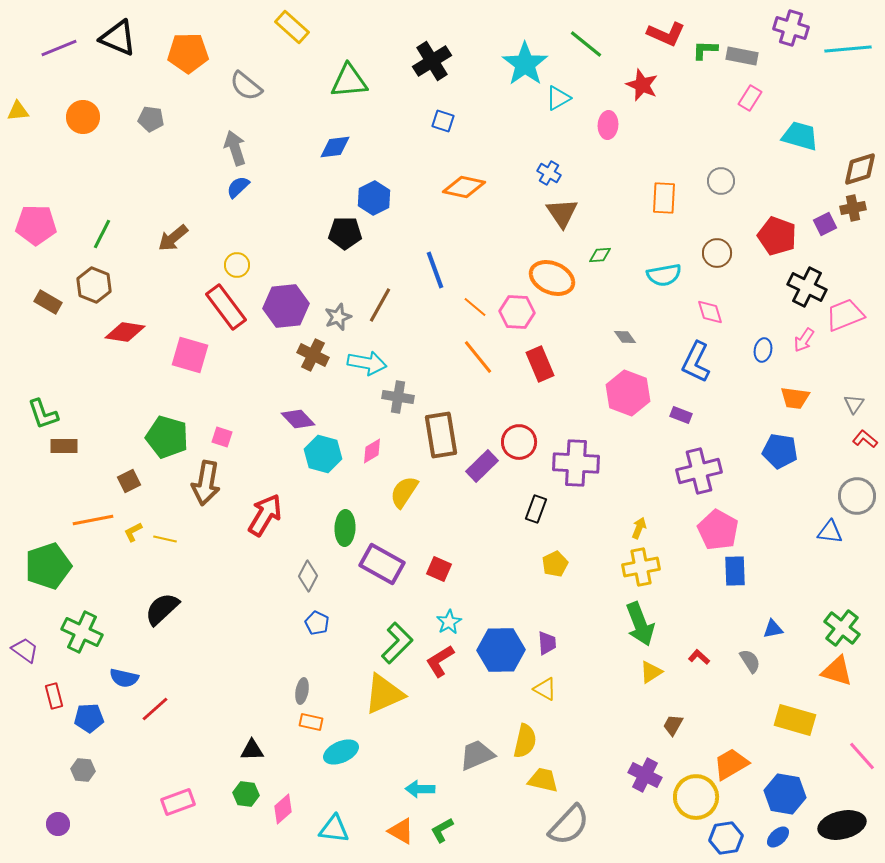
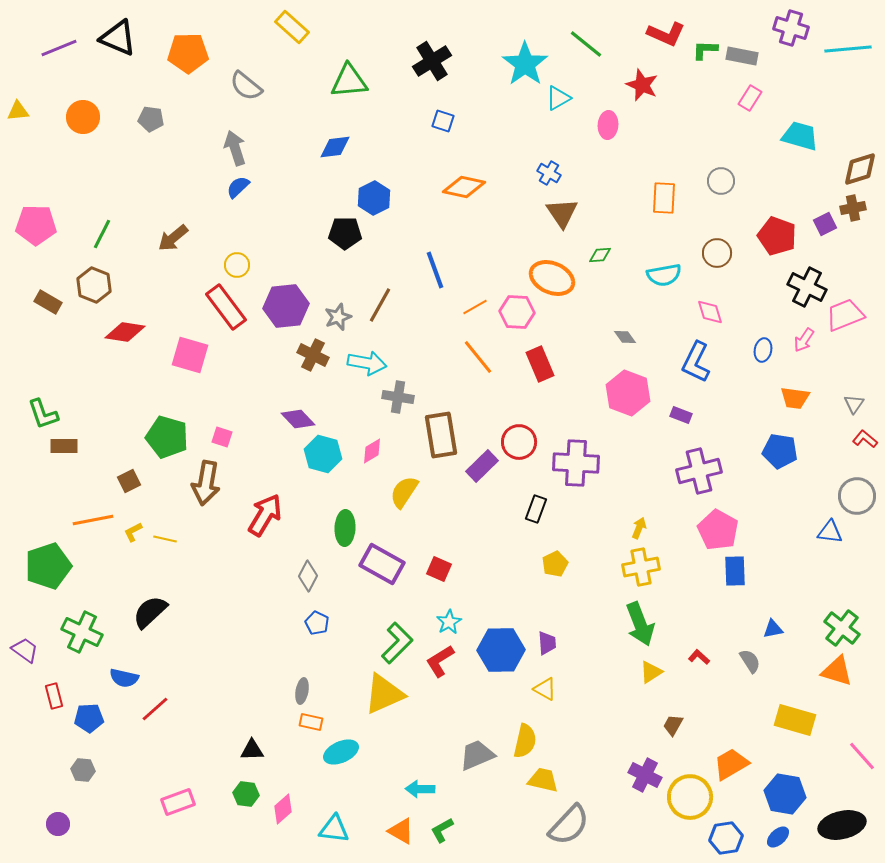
orange line at (475, 307): rotated 70 degrees counterclockwise
black semicircle at (162, 609): moved 12 px left, 3 px down
yellow circle at (696, 797): moved 6 px left
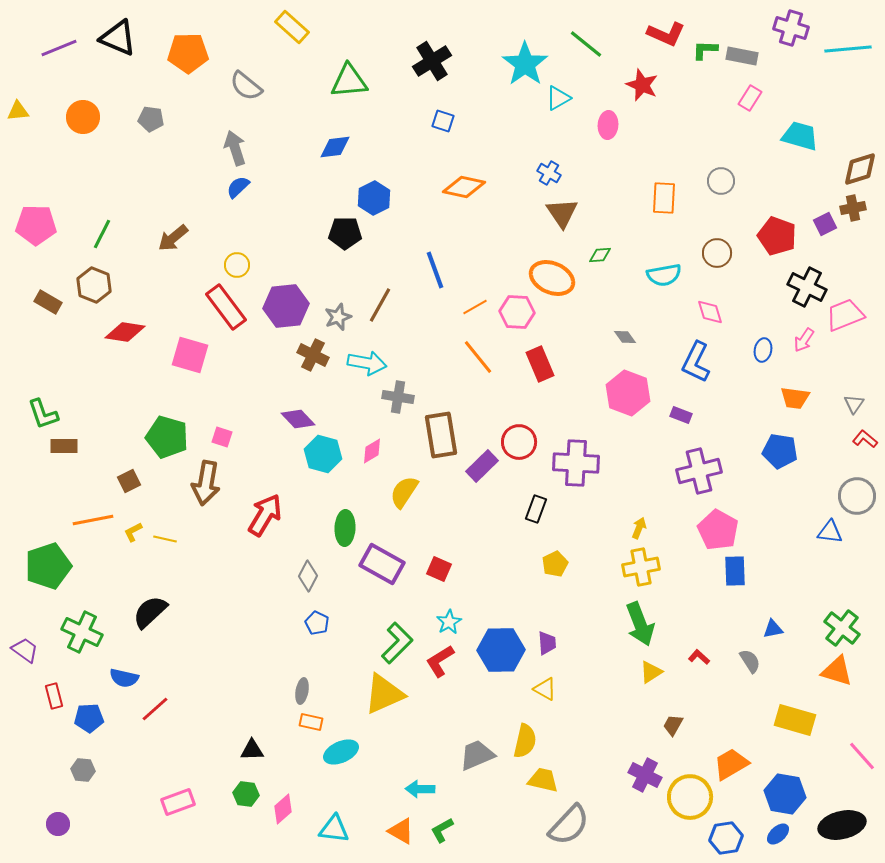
blue ellipse at (778, 837): moved 3 px up
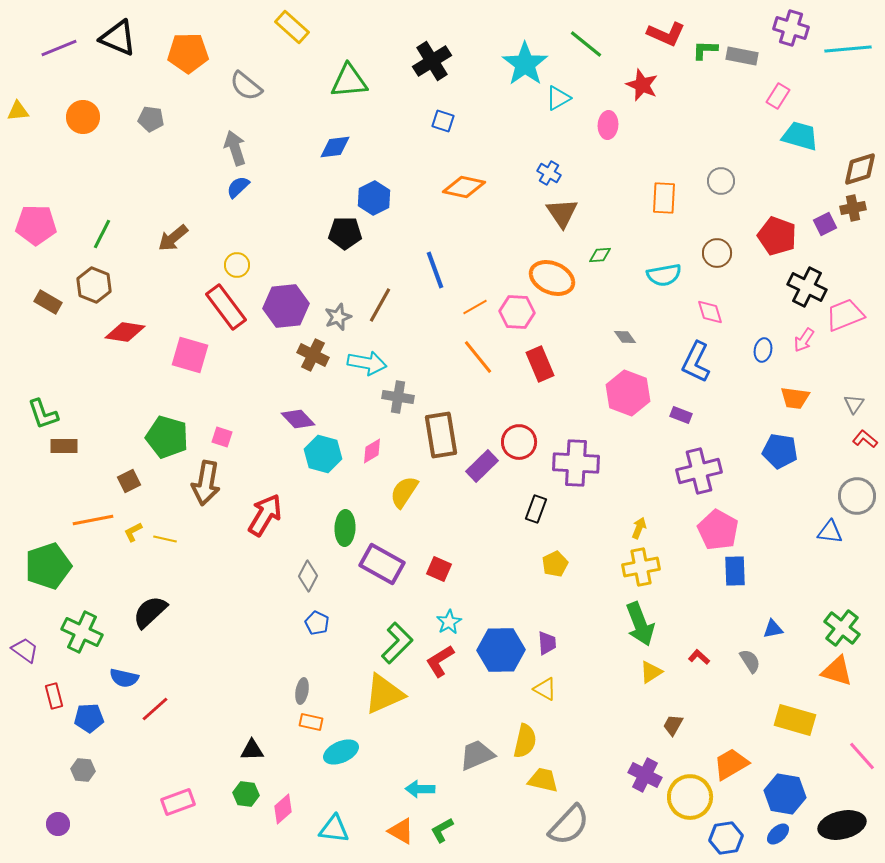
pink rectangle at (750, 98): moved 28 px right, 2 px up
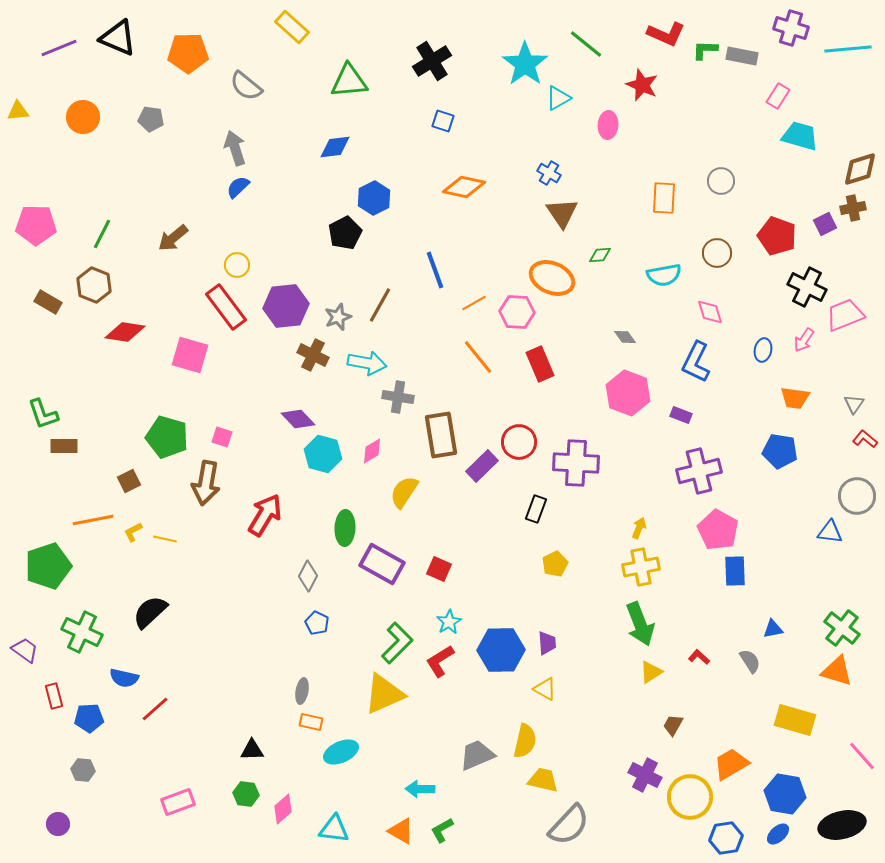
black pentagon at (345, 233): rotated 28 degrees counterclockwise
orange line at (475, 307): moved 1 px left, 4 px up
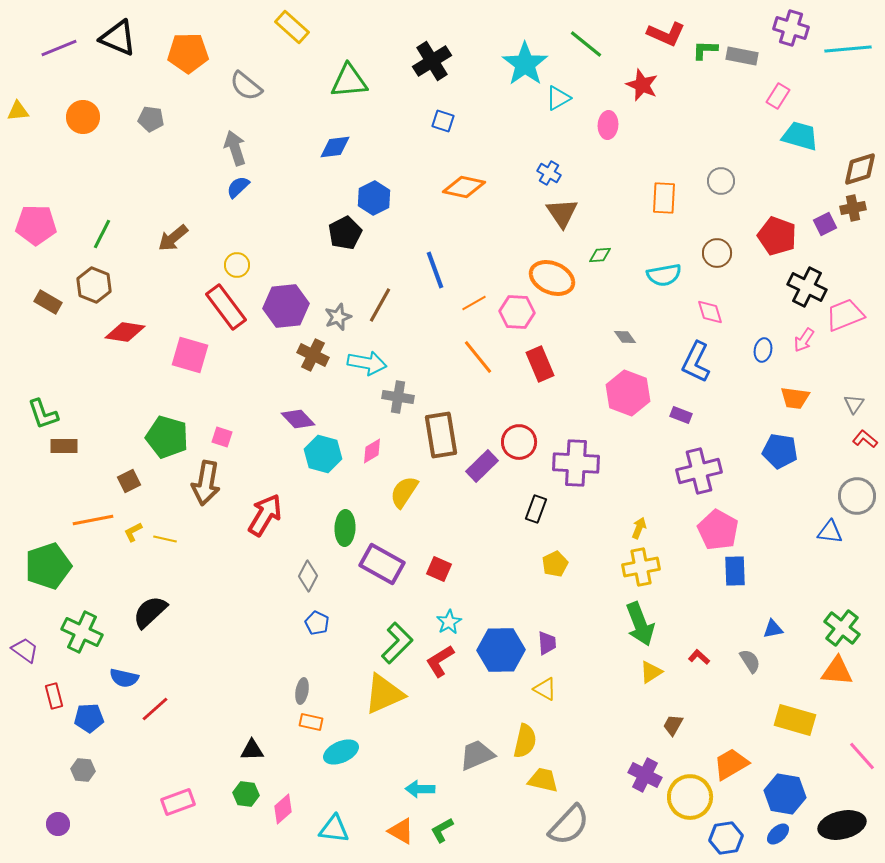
orange triangle at (837, 671): rotated 12 degrees counterclockwise
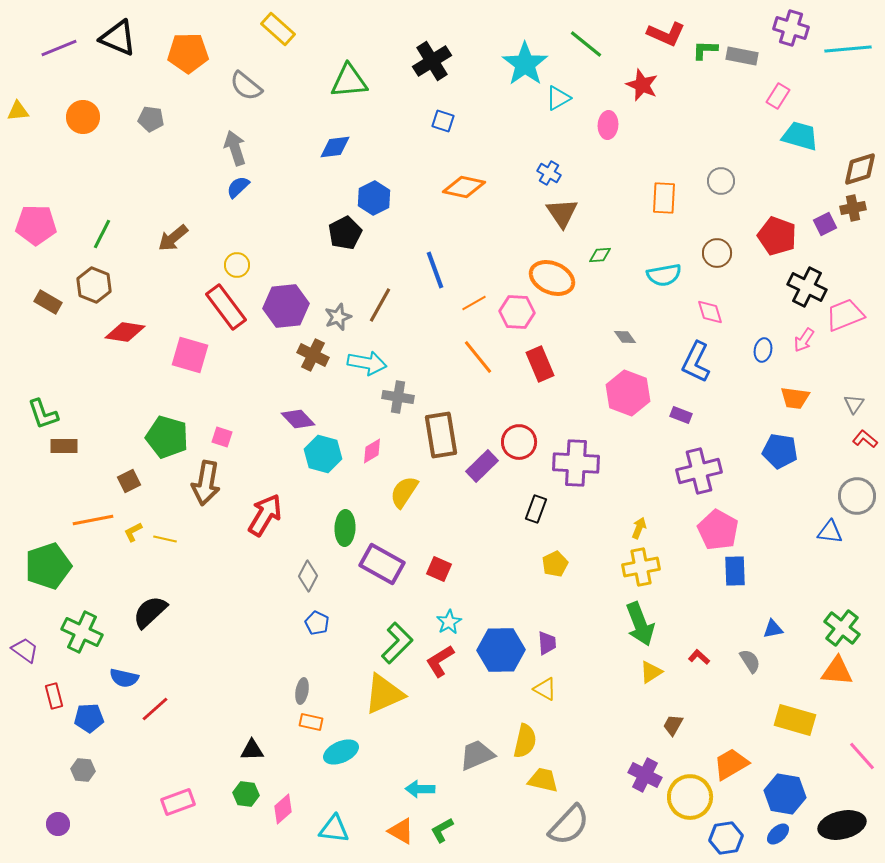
yellow rectangle at (292, 27): moved 14 px left, 2 px down
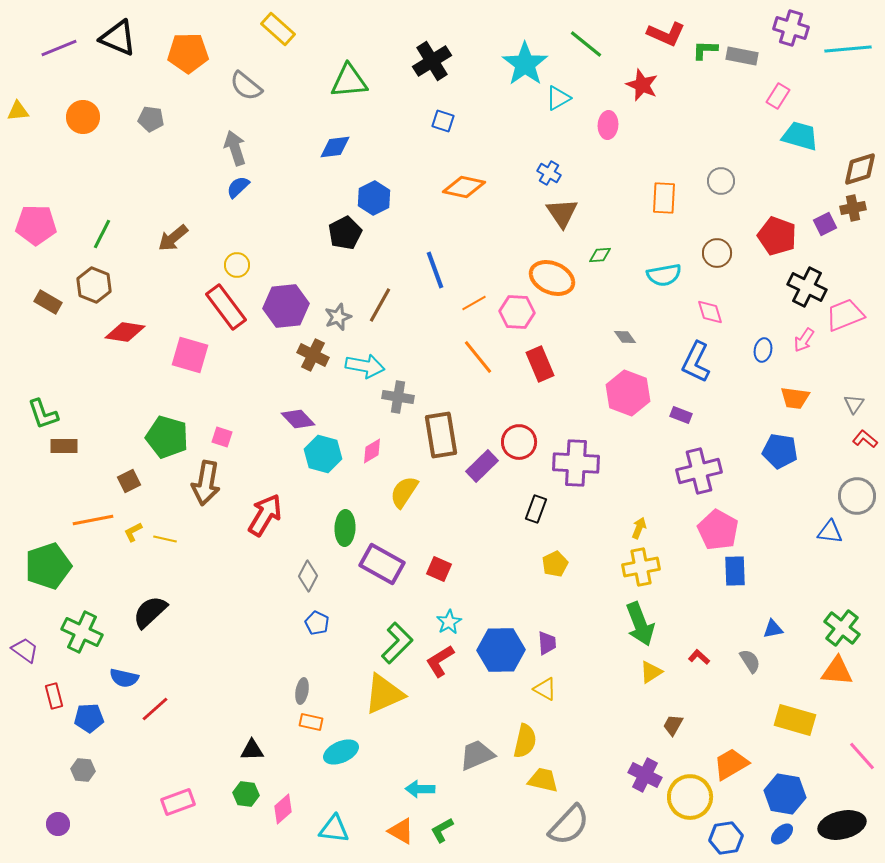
cyan arrow at (367, 363): moved 2 px left, 3 px down
blue ellipse at (778, 834): moved 4 px right
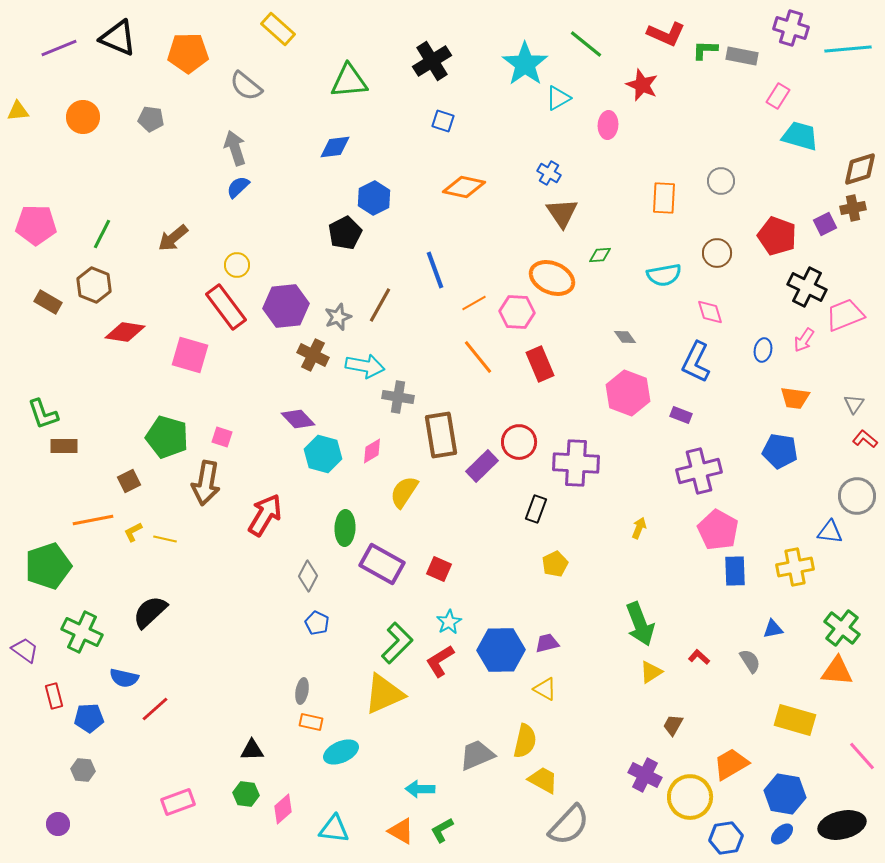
yellow cross at (641, 567): moved 154 px right
purple trapezoid at (547, 643): rotated 100 degrees counterclockwise
yellow trapezoid at (543, 780): rotated 16 degrees clockwise
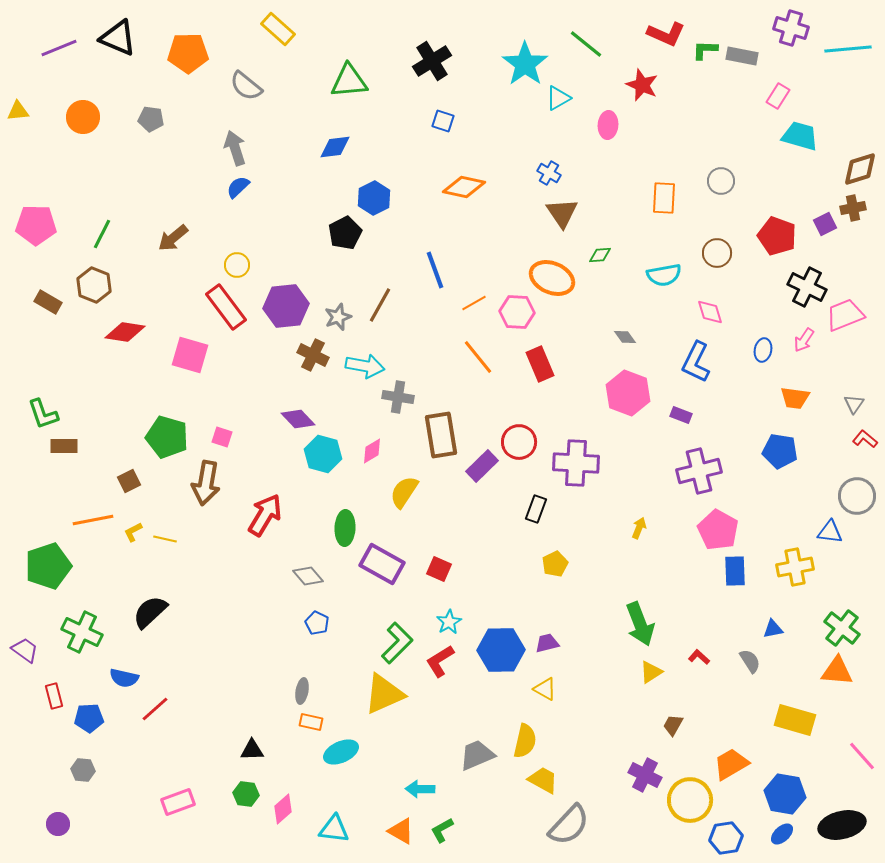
gray diamond at (308, 576): rotated 68 degrees counterclockwise
yellow circle at (690, 797): moved 3 px down
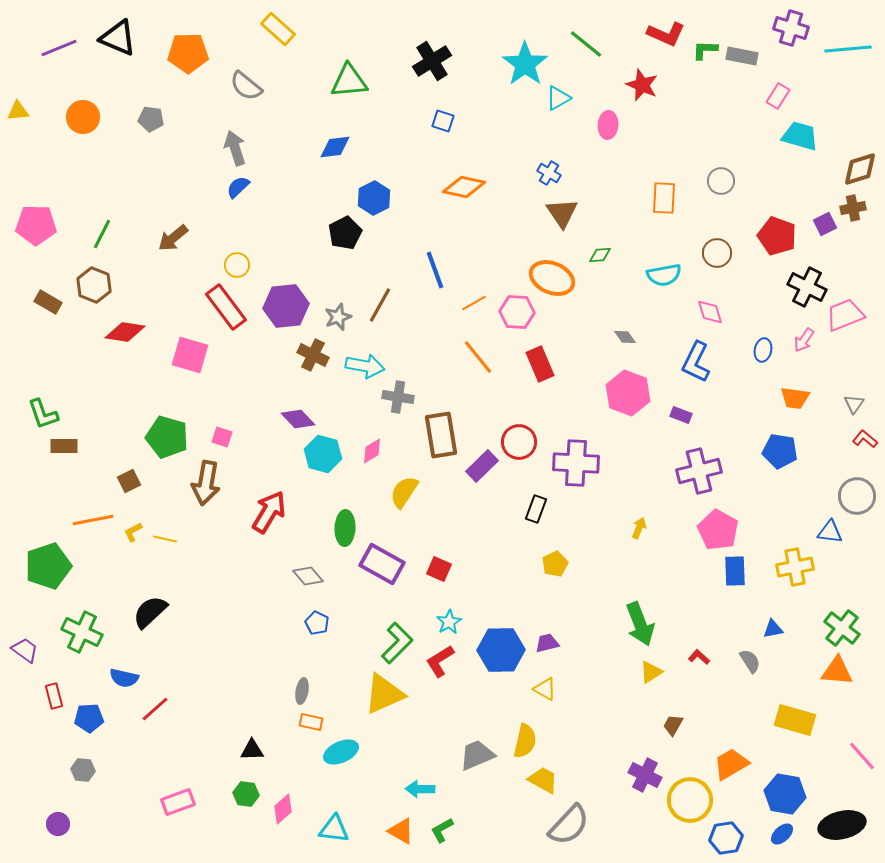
red arrow at (265, 515): moved 4 px right, 3 px up
